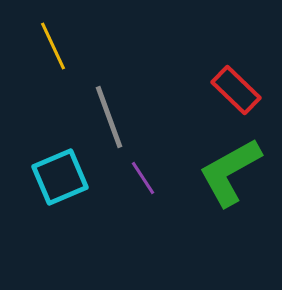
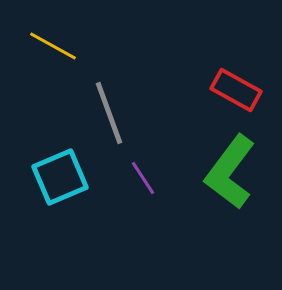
yellow line: rotated 36 degrees counterclockwise
red rectangle: rotated 15 degrees counterclockwise
gray line: moved 4 px up
green L-shape: rotated 24 degrees counterclockwise
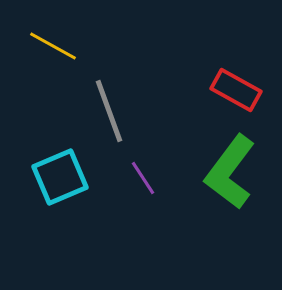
gray line: moved 2 px up
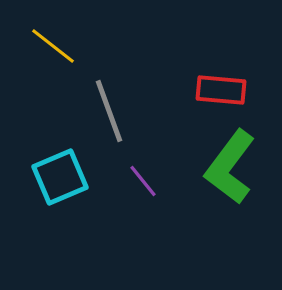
yellow line: rotated 9 degrees clockwise
red rectangle: moved 15 px left; rotated 24 degrees counterclockwise
green L-shape: moved 5 px up
purple line: moved 3 px down; rotated 6 degrees counterclockwise
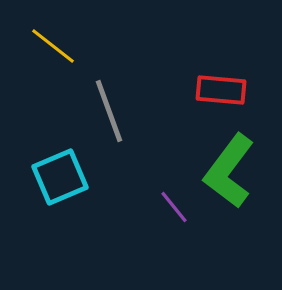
green L-shape: moved 1 px left, 4 px down
purple line: moved 31 px right, 26 px down
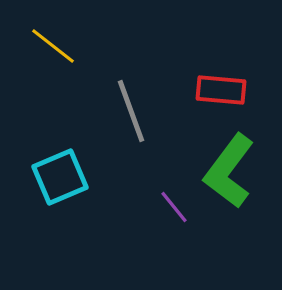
gray line: moved 22 px right
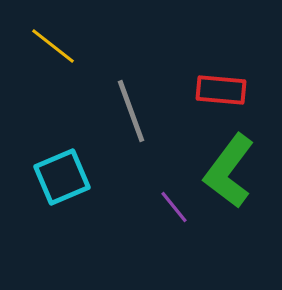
cyan square: moved 2 px right
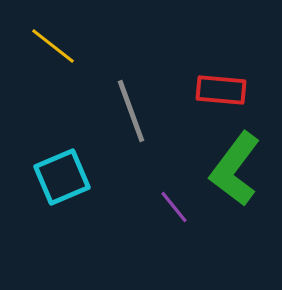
green L-shape: moved 6 px right, 2 px up
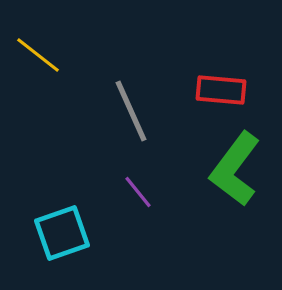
yellow line: moved 15 px left, 9 px down
gray line: rotated 4 degrees counterclockwise
cyan square: moved 56 px down; rotated 4 degrees clockwise
purple line: moved 36 px left, 15 px up
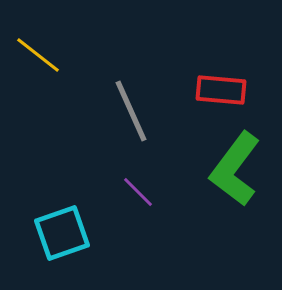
purple line: rotated 6 degrees counterclockwise
